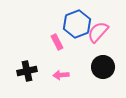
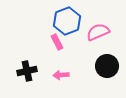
blue hexagon: moved 10 px left, 3 px up
pink semicircle: rotated 25 degrees clockwise
black circle: moved 4 px right, 1 px up
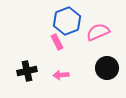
black circle: moved 2 px down
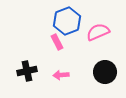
black circle: moved 2 px left, 4 px down
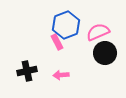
blue hexagon: moved 1 px left, 4 px down
black circle: moved 19 px up
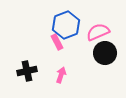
pink arrow: rotated 112 degrees clockwise
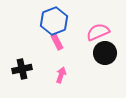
blue hexagon: moved 12 px left, 4 px up
black cross: moved 5 px left, 2 px up
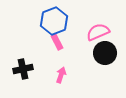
black cross: moved 1 px right
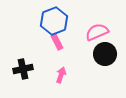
pink semicircle: moved 1 px left
black circle: moved 1 px down
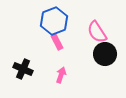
pink semicircle: rotated 100 degrees counterclockwise
black cross: rotated 36 degrees clockwise
